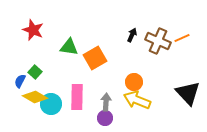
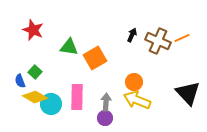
blue semicircle: rotated 48 degrees counterclockwise
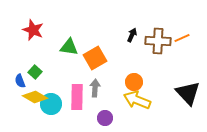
brown cross: rotated 20 degrees counterclockwise
gray arrow: moved 11 px left, 14 px up
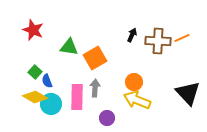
blue semicircle: moved 27 px right
purple circle: moved 2 px right
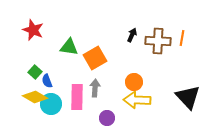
orange line: rotated 56 degrees counterclockwise
black triangle: moved 4 px down
yellow arrow: rotated 20 degrees counterclockwise
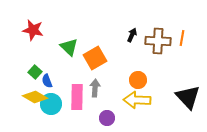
red star: rotated 10 degrees counterclockwise
green triangle: rotated 36 degrees clockwise
orange circle: moved 4 px right, 2 px up
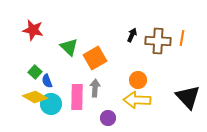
purple circle: moved 1 px right
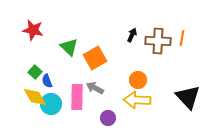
gray arrow: rotated 66 degrees counterclockwise
yellow diamond: rotated 30 degrees clockwise
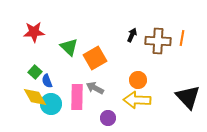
red star: moved 1 px right, 2 px down; rotated 15 degrees counterclockwise
